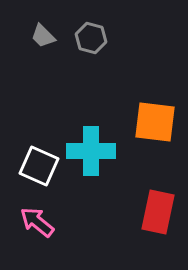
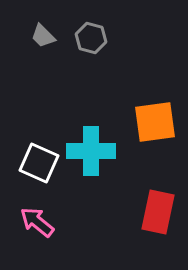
orange square: rotated 15 degrees counterclockwise
white square: moved 3 px up
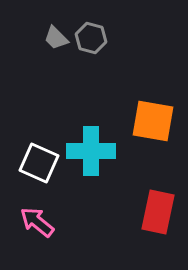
gray trapezoid: moved 13 px right, 2 px down
orange square: moved 2 px left, 1 px up; rotated 18 degrees clockwise
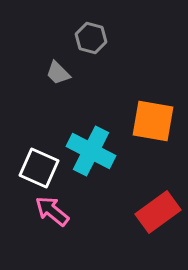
gray trapezoid: moved 2 px right, 35 px down
cyan cross: rotated 27 degrees clockwise
white square: moved 5 px down
red rectangle: rotated 42 degrees clockwise
pink arrow: moved 15 px right, 11 px up
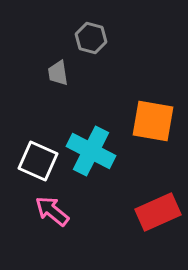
gray trapezoid: rotated 36 degrees clockwise
white square: moved 1 px left, 7 px up
red rectangle: rotated 12 degrees clockwise
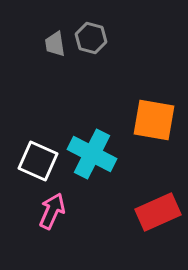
gray trapezoid: moved 3 px left, 29 px up
orange square: moved 1 px right, 1 px up
cyan cross: moved 1 px right, 3 px down
pink arrow: rotated 75 degrees clockwise
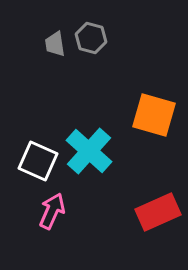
orange square: moved 5 px up; rotated 6 degrees clockwise
cyan cross: moved 3 px left, 3 px up; rotated 15 degrees clockwise
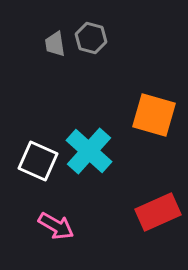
pink arrow: moved 4 px right, 15 px down; rotated 96 degrees clockwise
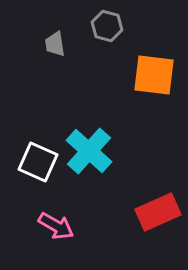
gray hexagon: moved 16 px right, 12 px up
orange square: moved 40 px up; rotated 9 degrees counterclockwise
white square: moved 1 px down
